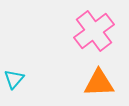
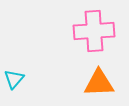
pink cross: rotated 33 degrees clockwise
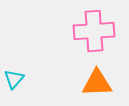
orange triangle: moved 2 px left
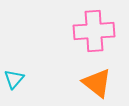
orange triangle: rotated 40 degrees clockwise
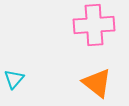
pink cross: moved 6 px up
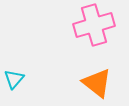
pink cross: rotated 12 degrees counterclockwise
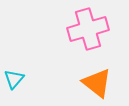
pink cross: moved 6 px left, 4 px down
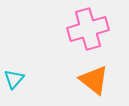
orange triangle: moved 3 px left, 3 px up
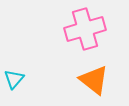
pink cross: moved 3 px left
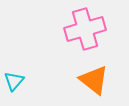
cyan triangle: moved 2 px down
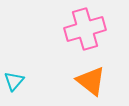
orange triangle: moved 3 px left, 1 px down
